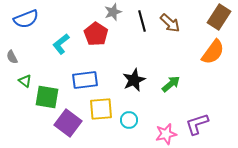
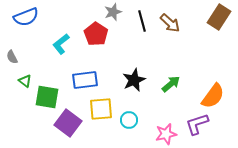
blue semicircle: moved 2 px up
orange semicircle: moved 44 px down
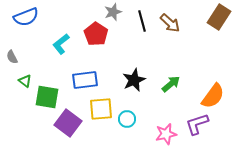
cyan circle: moved 2 px left, 1 px up
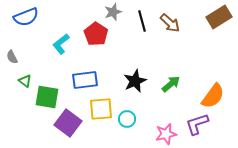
brown rectangle: rotated 25 degrees clockwise
black star: moved 1 px right, 1 px down
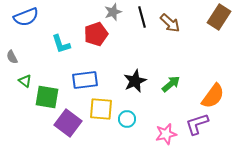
brown rectangle: rotated 25 degrees counterclockwise
black line: moved 4 px up
red pentagon: rotated 20 degrees clockwise
cyan L-shape: rotated 70 degrees counterclockwise
yellow square: rotated 10 degrees clockwise
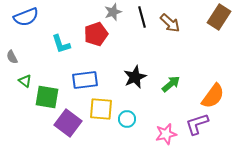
black star: moved 4 px up
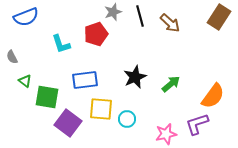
black line: moved 2 px left, 1 px up
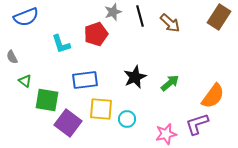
green arrow: moved 1 px left, 1 px up
green square: moved 3 px down
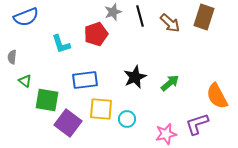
brown rectangle: moved 15 px left; rotated 15 degrees counterclockwise
gray semicircle: rotated 32 degrees clockwise
orange semicircle: moved 4 px right; rotated 116 degrees clockwise
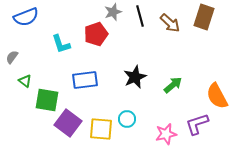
gray semicircle: rotated 32 degrees clockwise
green arrow: moved 3 px right, 2 px down
yellow square: moved 20 px down
